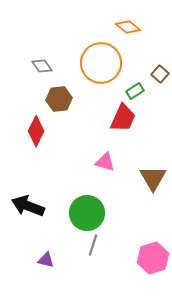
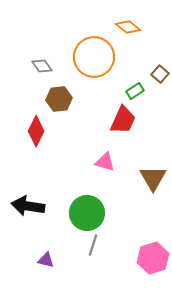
orange circle: moved 7 px left, 6 px up
red trapezoid: moved 2 px down
black arrow: rotated 12 degrees counterclockwise
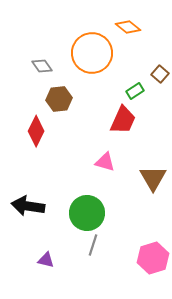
orange circle: moved 2 px left, 4 px up
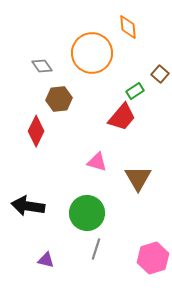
orange diamond: rotated 45 degrees clockwise
red trapezoid: moved 1 px left, 3 px up; rotated 16 degrees clockwise
pink triangle: moved 8 px left
brown triangle: moved 15 px left
gray line: moved 3 px right, 4 px down
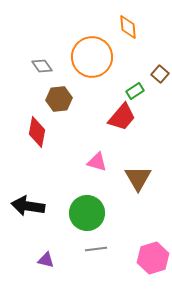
orange circle: moved 4 px down
red diamond: moved 1 px right, 1 px down; rotated 16 degrees counterclockwise
gray line: rotated 65 degrees clockwise
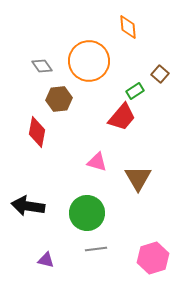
orange circle: moved 3 px left, 4 px down
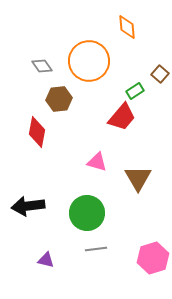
orange diamond: moved 1 px left
black arrow: rotated 16 degrees counterclockwise
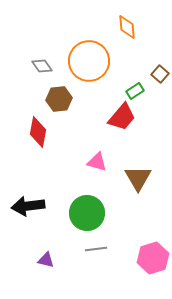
red diamond: moved 1 px right
